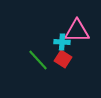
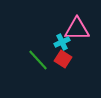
pink triangle: moved 2 px up
cyan cross: rotated 28 degrees counterclockwise
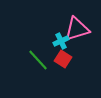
pink triangle: rotated 16 degrees counterclockwise
cyan cross: moved 1 px left, 1 px up
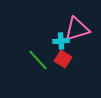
cyan cross: rotated 21 degrees clockwise
